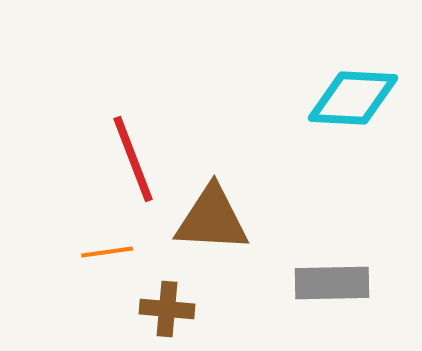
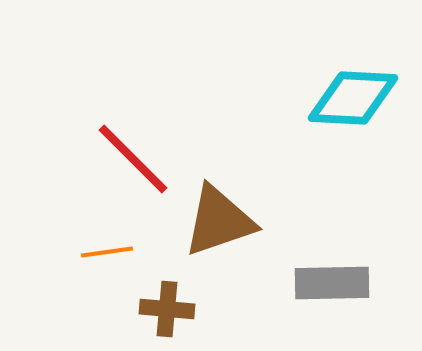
red line: rotated 24 degrees counterclockwise
brown triangle: moved 7 px right, 2 px down; rotated 22 degrees counterclockwise
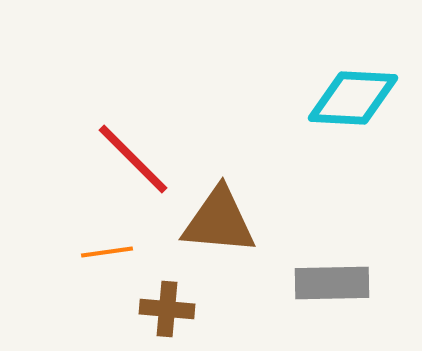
brown triangle: rotated 24 degrees clockwise
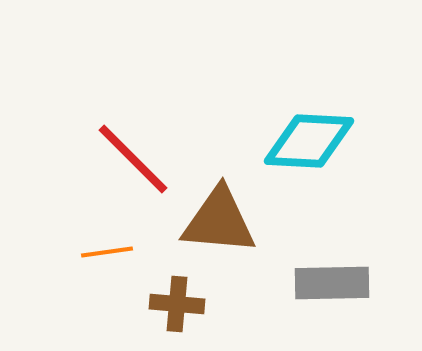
cyan diamond: moved 44 px left, 43 px down
brown cross: moved 10 px right, 5 px up
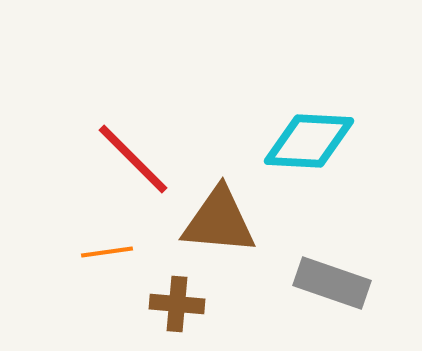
gray rectangle: rotated 20 degrees clockwise
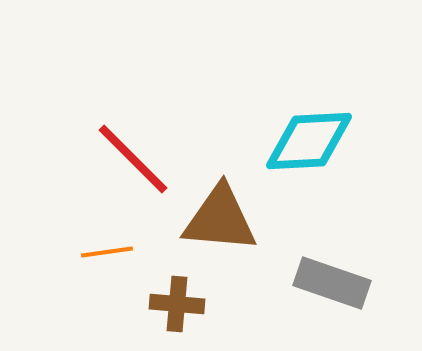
cyan diamond: rotated 6 degrees counterclockwise
brown triangle: moved 1 px right, 2 px up
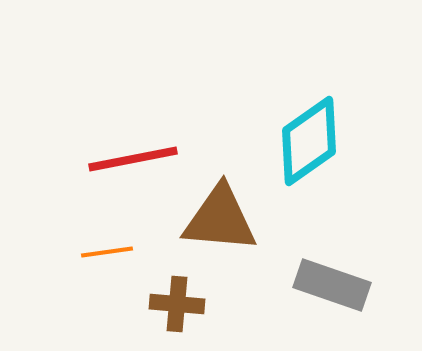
cyan diamond: rotated 32 degrees counterclockwise
red line: rotated 56 degrees counterclockwise
gray rectangle: moved 2 px down
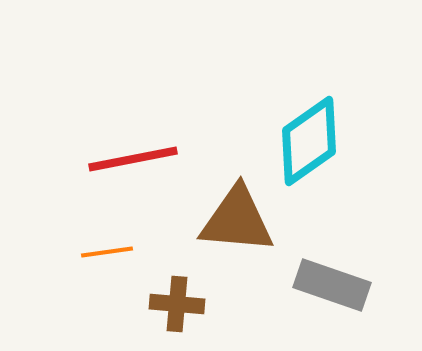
brown triangle: moved 17 px right, 1 px down
